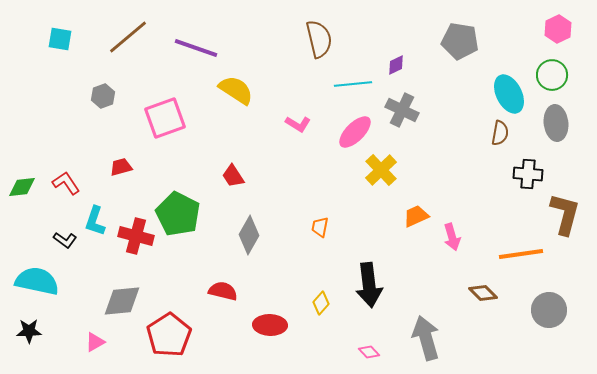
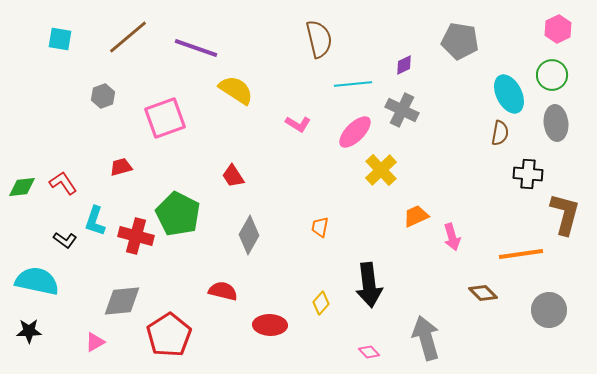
purple diamond at (396, 65): moved 8 px right
red L-shape at (66, 183): moved 3 px left
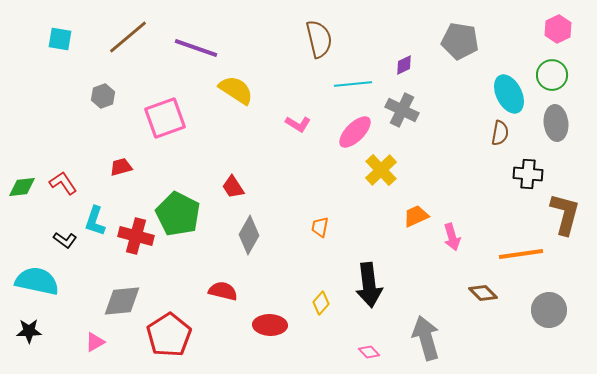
red trapezoid at (233, 176): moved 11 px down
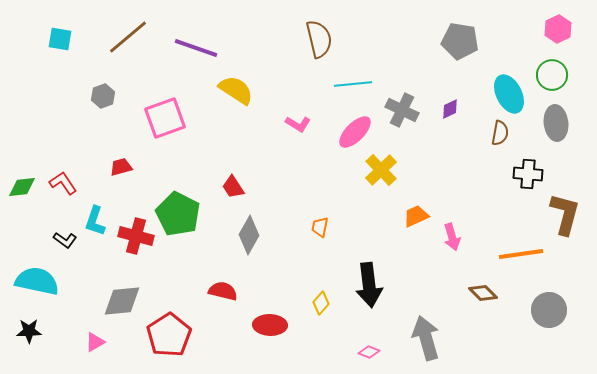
purple diamond at (404, 65): moved 46 px right, 44 px down
pink diamond at (369, 352): rotated 25 degrees counterclockwise
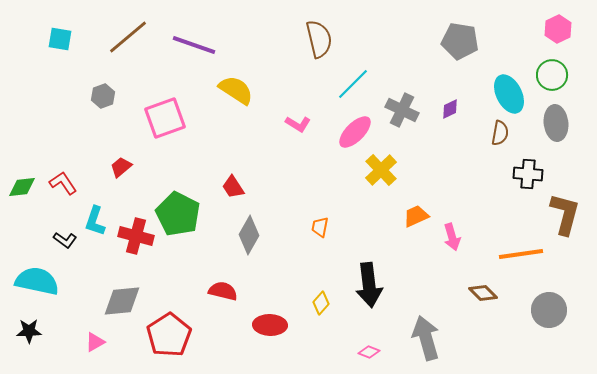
purple line at (196, 48): moved 2 px left, 3 px up
cyan line at (353, 84): rotated 39 degrees counterclockwise
red trapezoid at (121, 167): rotated 25 degrees counterclockwise
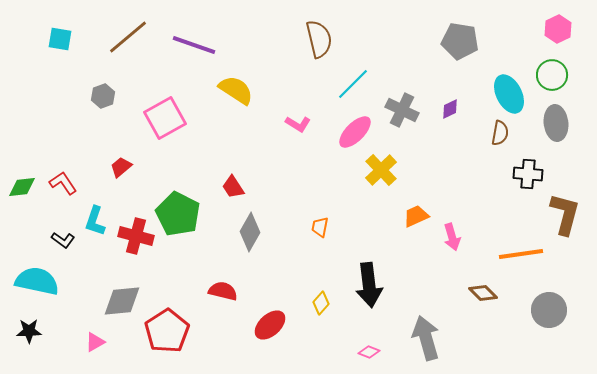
pink square at (165, 118): rotated 9 degrees counterclockwise
gray diamond at (249, 235): moved 1 px right, 3 px up
black L-shape at (65, 240): moved 2 px left
red ellipse at (270, 325): rotated 44 degrees counterclockwise
red pentagon at (169, 335): moved 2 px left, 4 px up
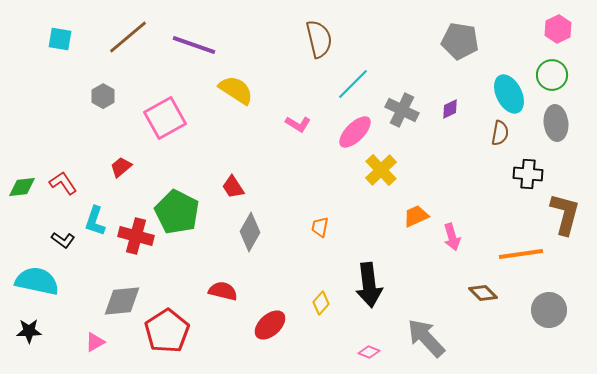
gray hexagon at (103, 96): rotated 10 degrees counterclockwise
green pentagon at (178, 214): moved 1 px left, 2 px up
gray arrow at (426, 338): rotated 27 degrees counterclockwise
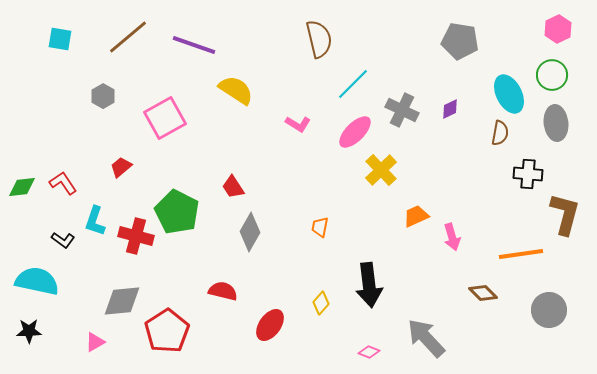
red ellipse at (270, 325): rotated 12 degrees counterclockwise
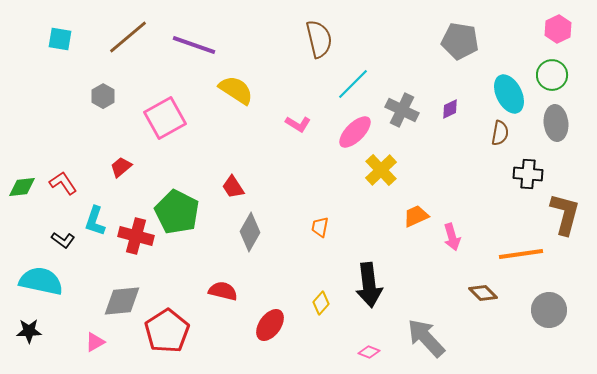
cyan semicircle at (37, 281): moved 4 px right
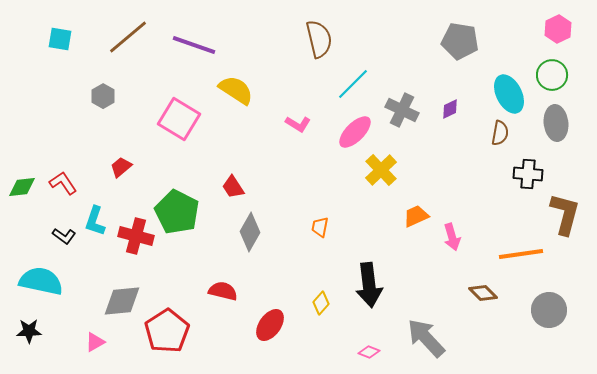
pink square at (165, 118): moved 14 px right, 1 px down; rotated 30 degrees counterclockwise
black L-shape at (63, 240): moved 1 px right, 4 px up
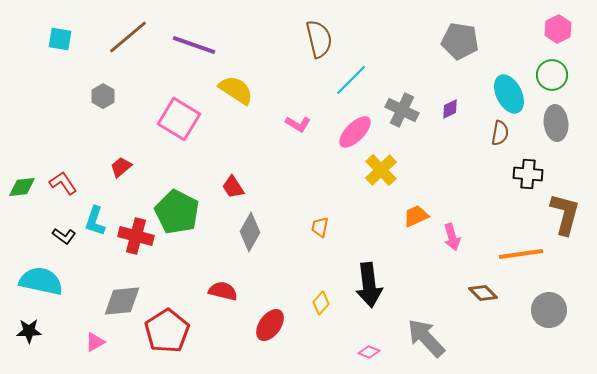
cyan line at (353, 84): moved 2 px left, 4 px up
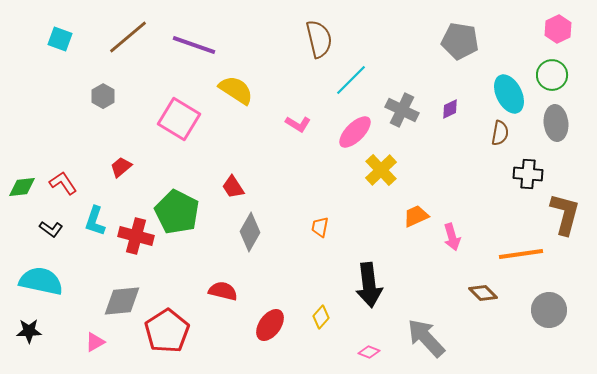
cyan square at (60, 39): rotated 10 degrees clockwise
black L-shape at (64, 236): moved 13 px left, 7 px up
yellow diamond at (321, 303): moved 14 px down
